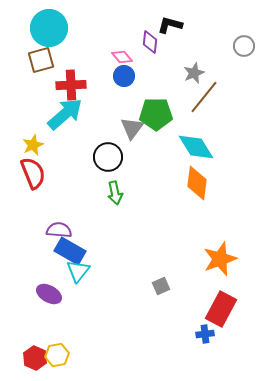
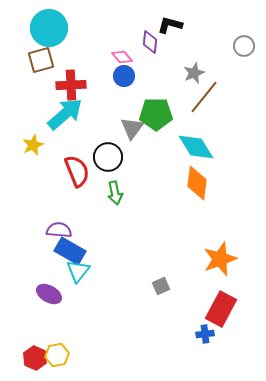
red semicircle: moved 44 px right, 2 px up
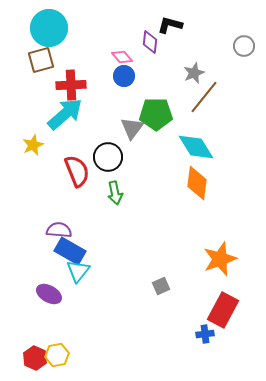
red rectangle: moved 2 px right, 1 px down
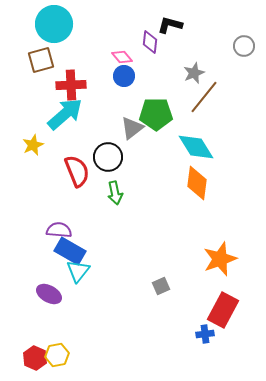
cyan circle: moved 5 px right, 4 px up
gray triangle: rotated 15 degrees clockwise
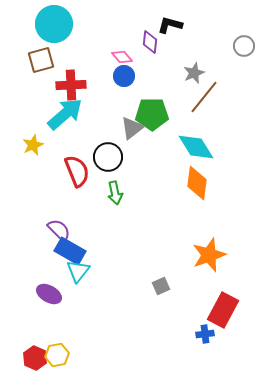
green pentagon: moved 4 px left
purple semicircle: rotated 40 degrees clockwise
orange star: moved 11 px left, 4 px up
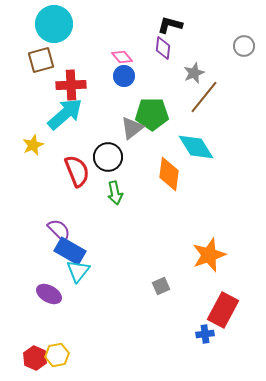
purple diamond: moved 13 px right, 6 px down
orange diamond: moved 28 px left, 9 px up
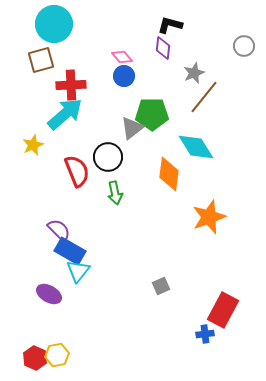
orange star: moved 38 px up
